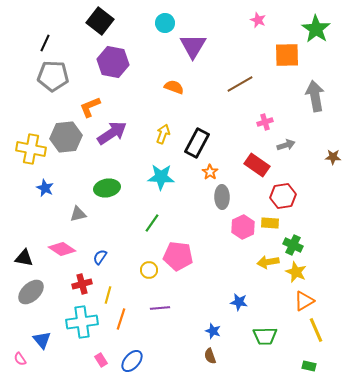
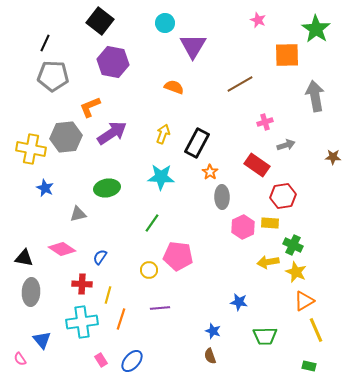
red cross at (82, 284): rotated 18 degrees clockwise
gray ellipse at (31, 292): rotated 44 degrees counterclockwise
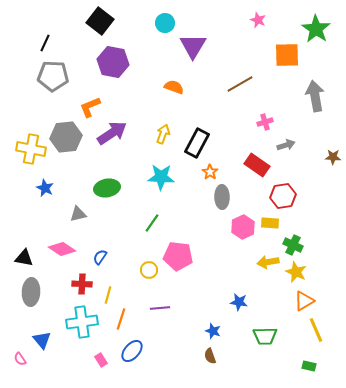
blue ellipse at (132, 361): moved 10 px up
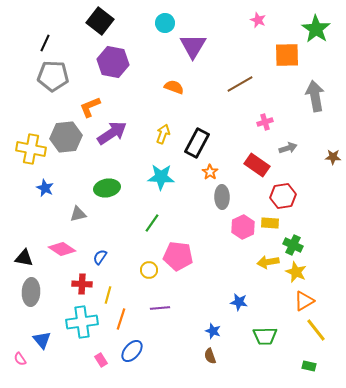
gray arrow at (286, 145): moved 2 px right, 3 px down
yellow line at (316, 330): rotated 15 degrees counterclockwise
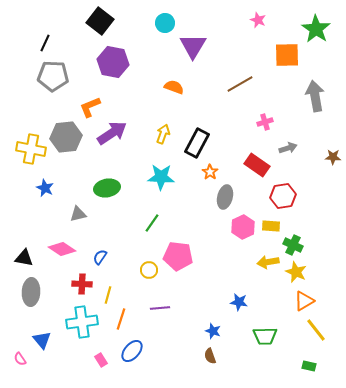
gray ellipse at (222, 197): moved 3 px right; rotated 15 degrees clockwise
yellow rectangle at (270, 223): moved 1 px right, 3 px down
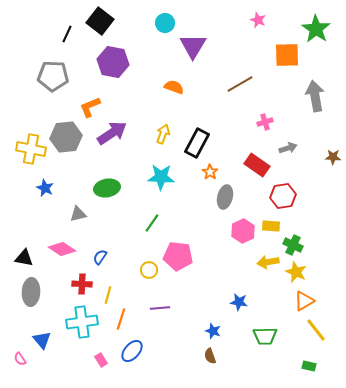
black line at (45, 43): moved 22 px right, 9 px up
pink hexagon at (243, 227): moved 4 px down
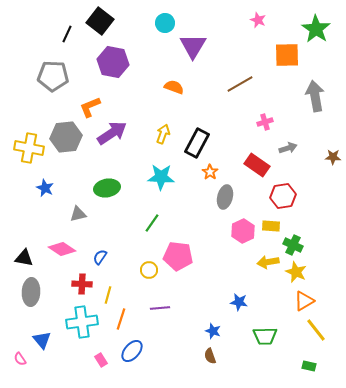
yellow cross at (31, 149): moved 2 px left, 1 px up
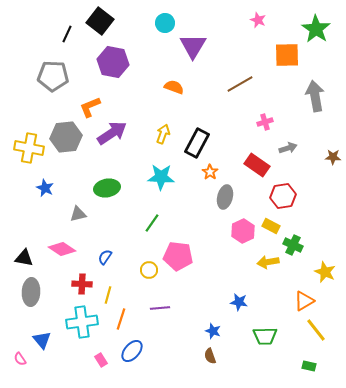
yellow rectangle at (271, 226): rotated 24 degrees clockwise
blue semicircle at (100, 257): moved 5 px right
yellow star at (296, 272): moved 29 px right
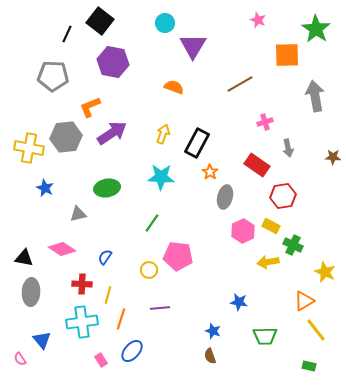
gray arrow at (288, 148): rotated 96 degrees clockwise
